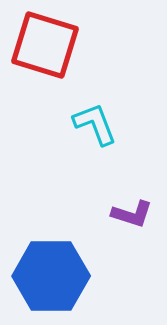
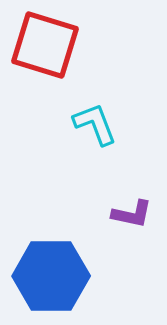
purple L-shape: rotated 6 degrees counterclockwise
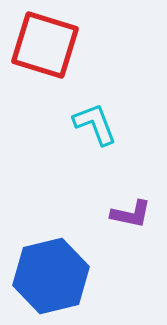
purple L-shape: moved 1 px left
blue hexagon: rotated 14 degrees counterclockwise
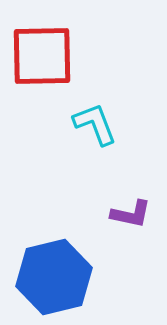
red square: moved 3 px left, 11 px down; rotated 18 degrees counterclockwise
blue hexagon: moved 3 px right, 1 px down
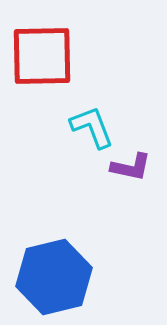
cyan L-shape: moved 3 px left, 3 px down
purple L-shape: moved 47 px up
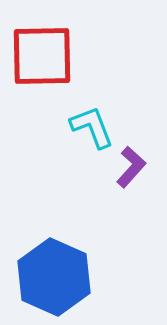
purple L-shape: rotated 60 degrees counterclockwise
blue hexagon: rotated 22 degrees counterclockwise
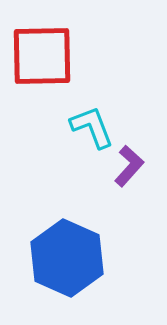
purple L-shape: moved 2 px left, 1 px up
blue hexagon: moved 13 px right, 19 px up
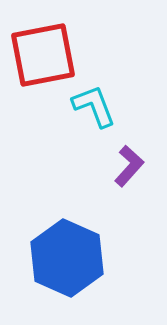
red square: moved 1 px right, 1 px up; rotated 10 degrees counterclockwise
cyan L-shape: moved 2 px right, 21 px up
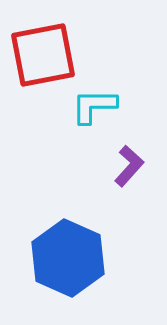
cyan L-shape: rotated 69 degrees counterclockwise
blue hexagon: moved 1 px right
